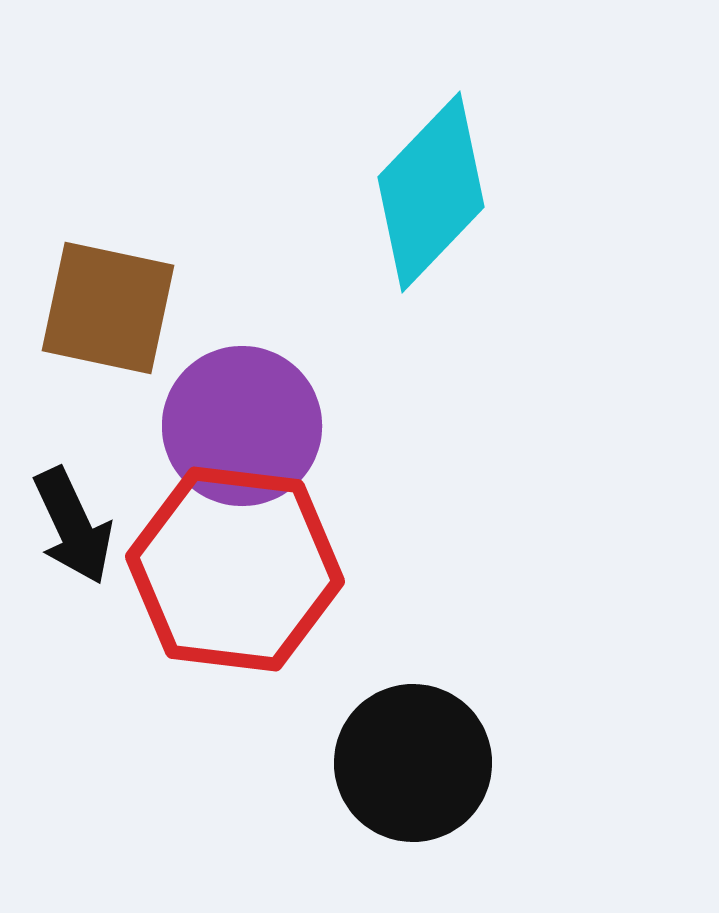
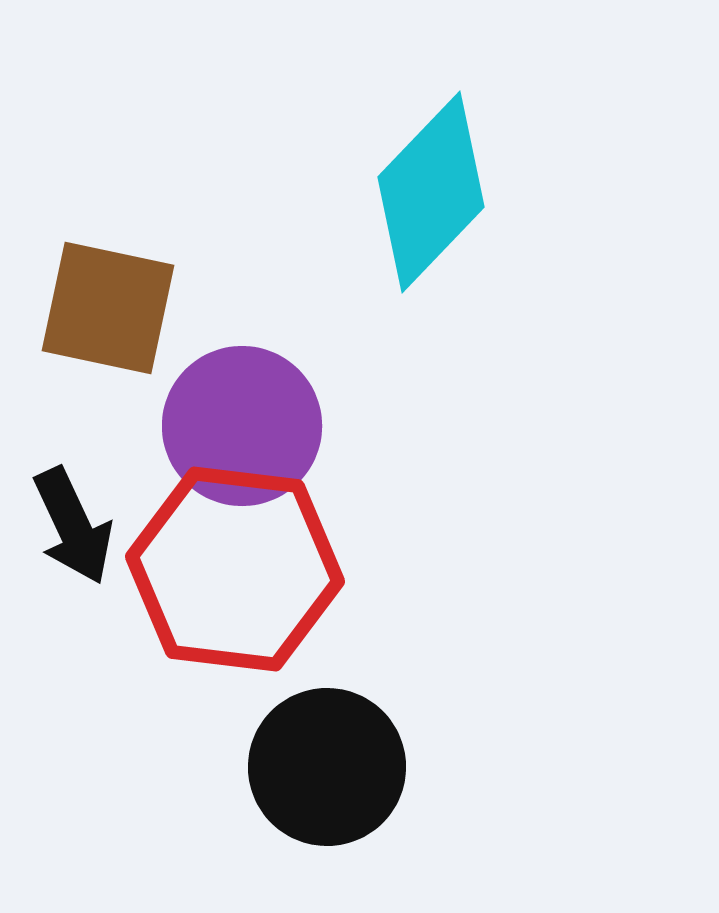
black circle: moved 86 px left, 4 px down
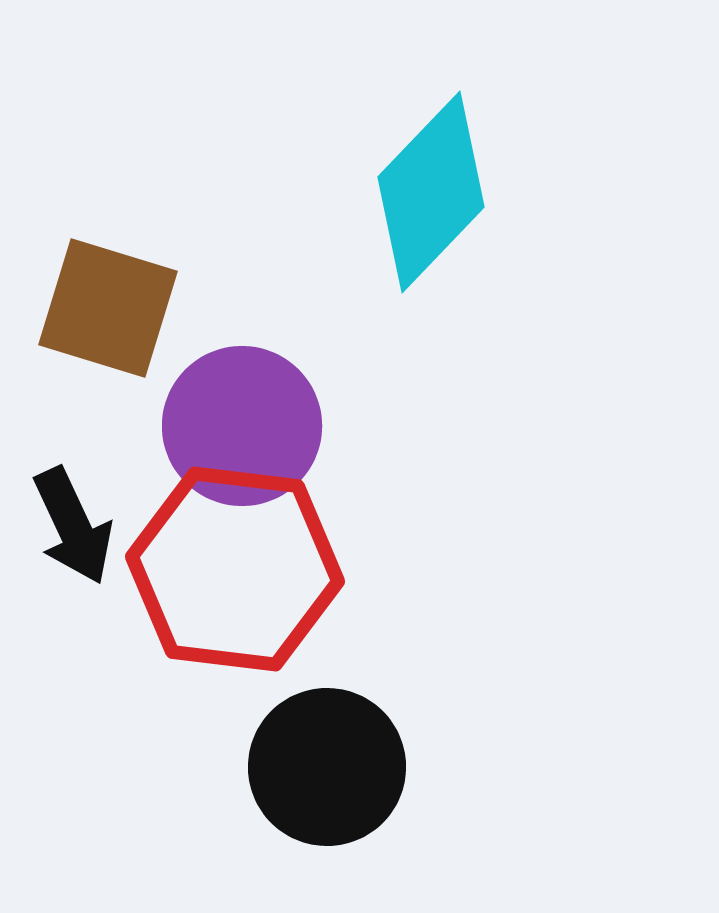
brown square: rotated 5 degrees clockwise
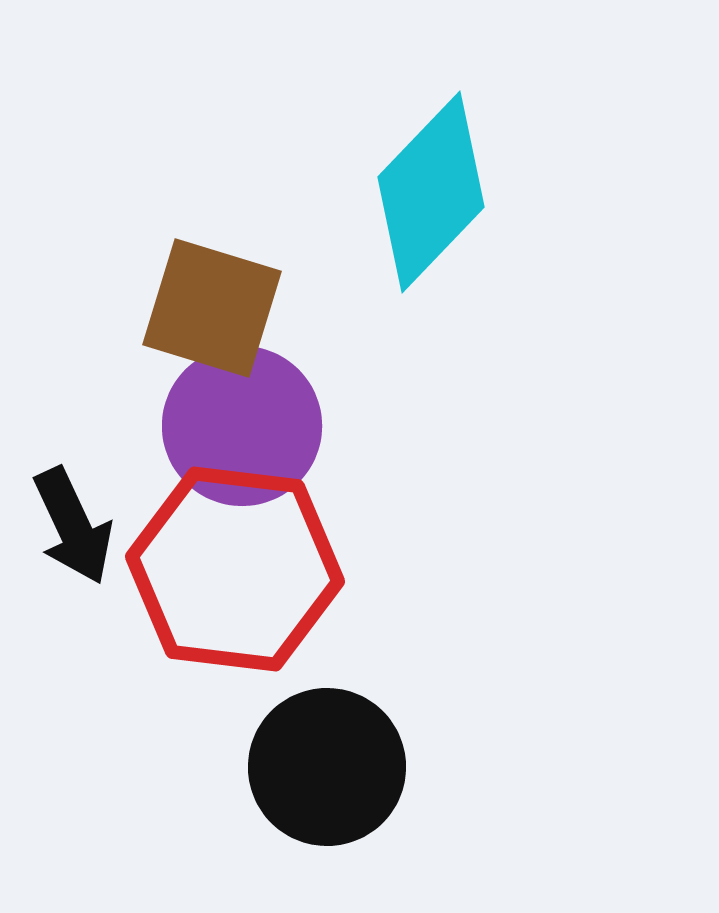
brown square: moved 104 px right
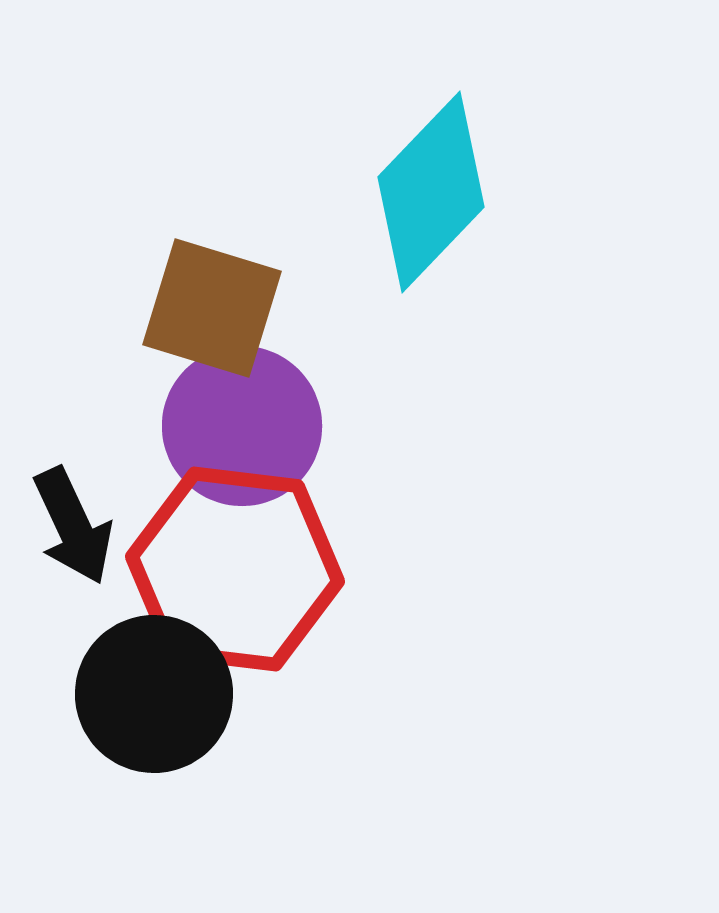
black circle: moved 173 px left, 73 px up
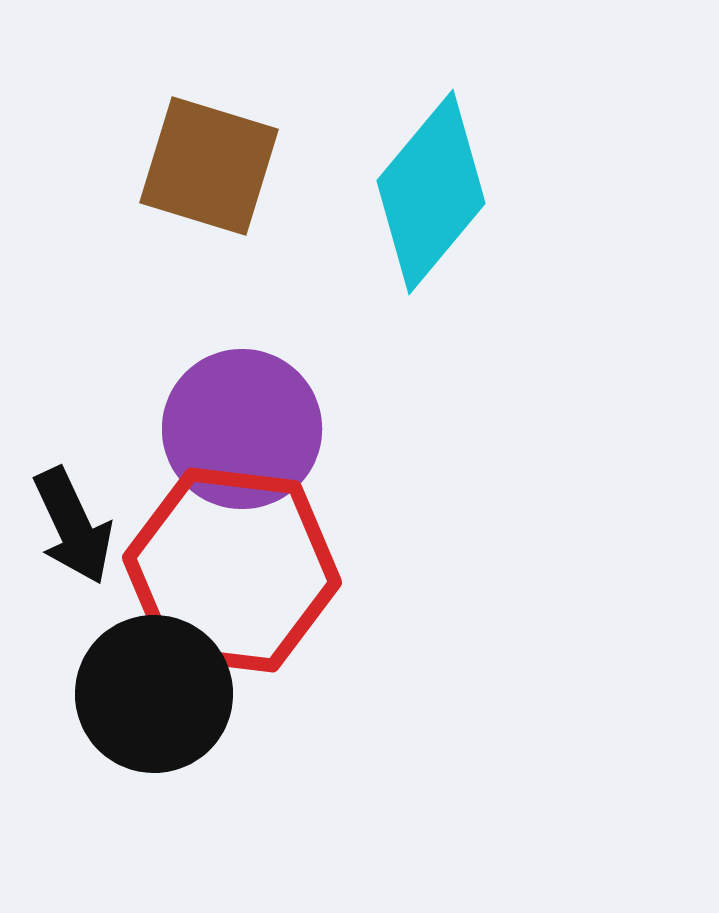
cyan diamond: rotated 4 degrees counterclockwise
brown square: moved 3 px left, 142 px up
purple circle: moved 3 px down
red hexagon: moved 3 px left, 1 px down
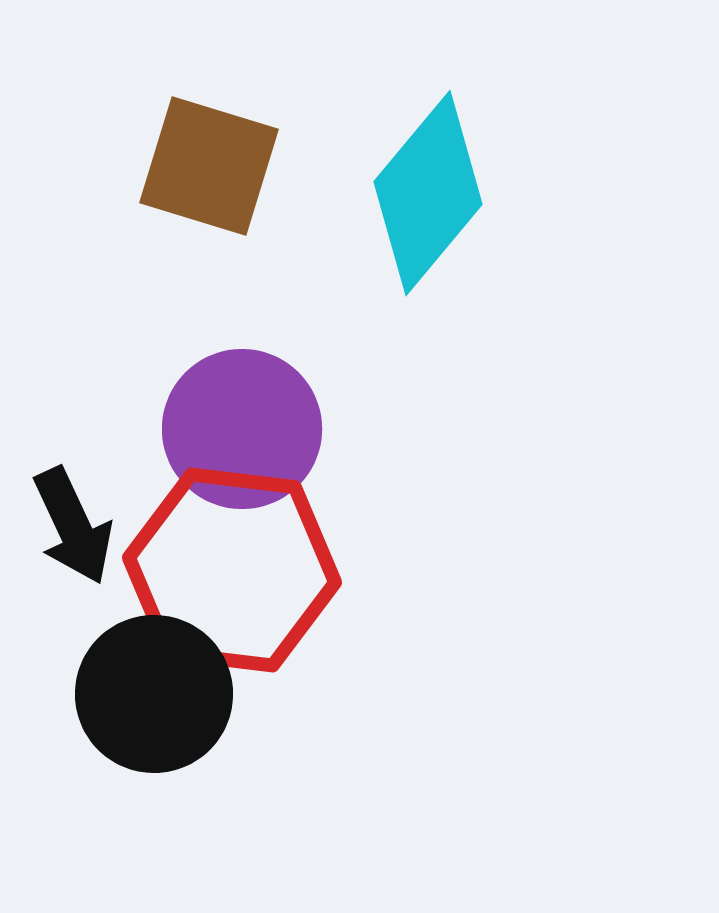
cyan diamond: moved 3 px left, 1 px down
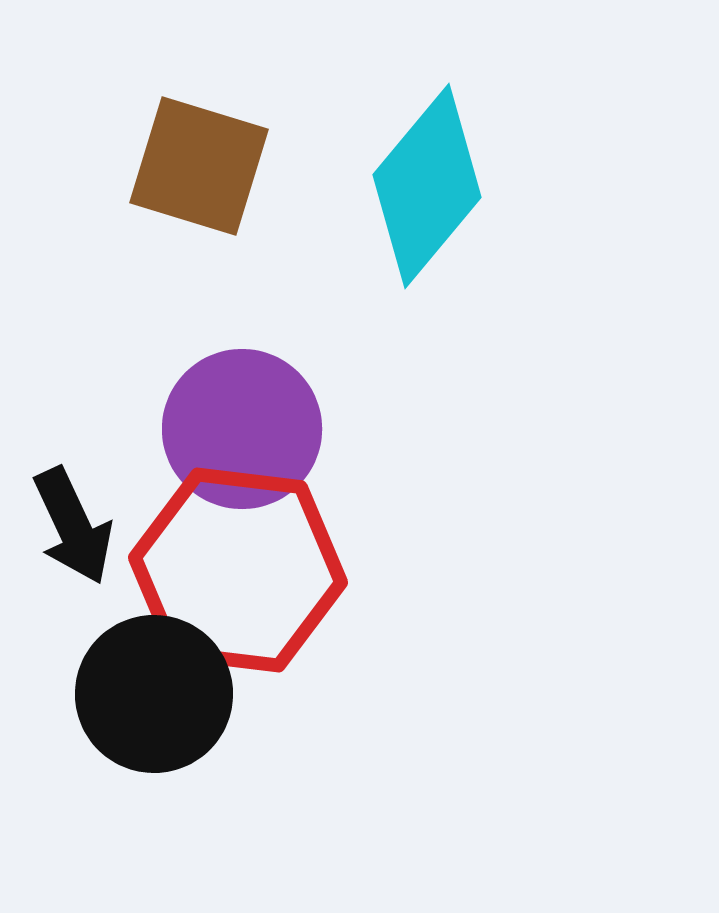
brown square: moved 10 px left
cyan diamond: moved 1 px left, 7 px up
red hexagon: moved 6 px right
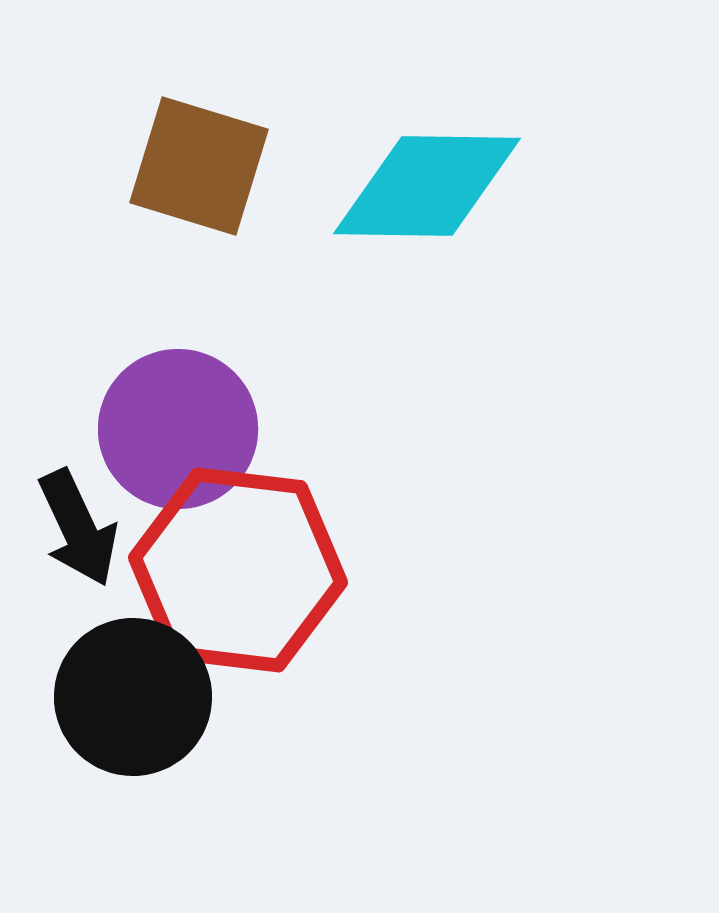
cyan diamond: rotated 51 degrees clockwise
purple circle: moved 64 px left
black arrow: moved 5 px right, 2 px down
black circle: moved 21 px left, 3 px down
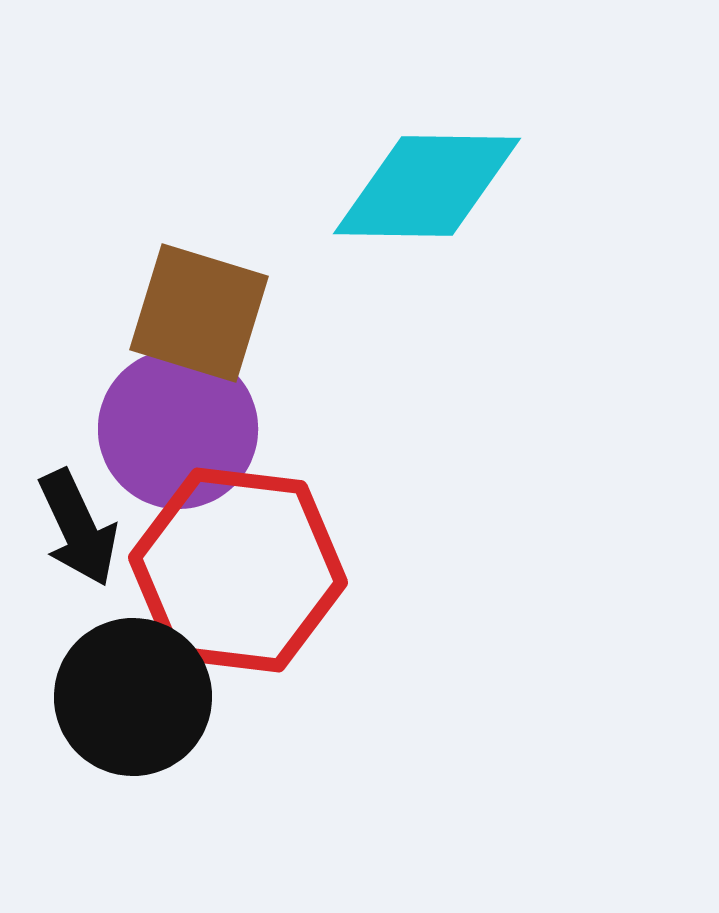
brown square: moved 147 px down
